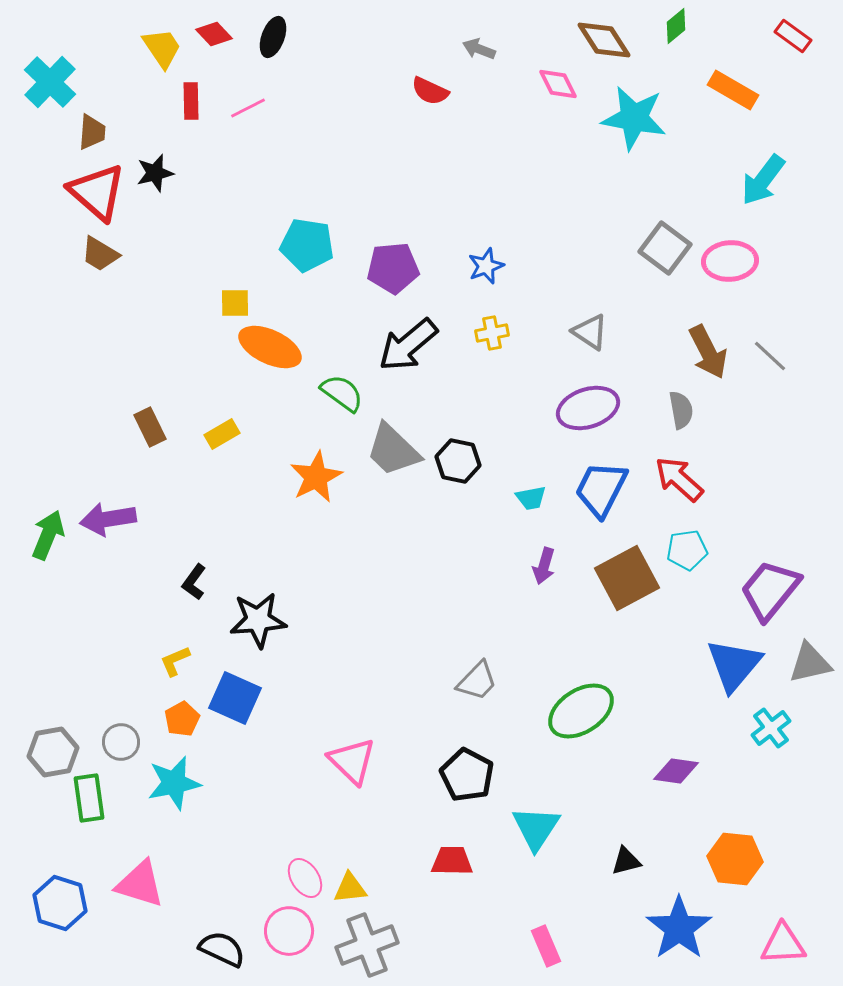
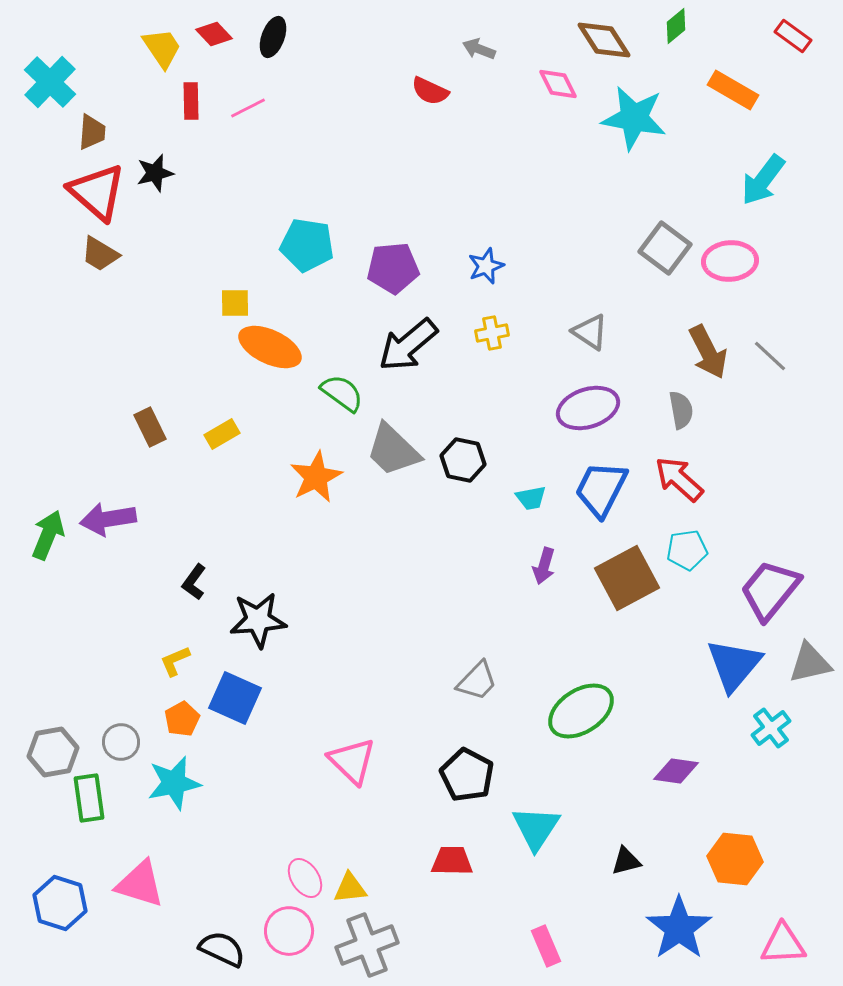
black hexagon at (458, 461): moved 5 px right, 1 px up
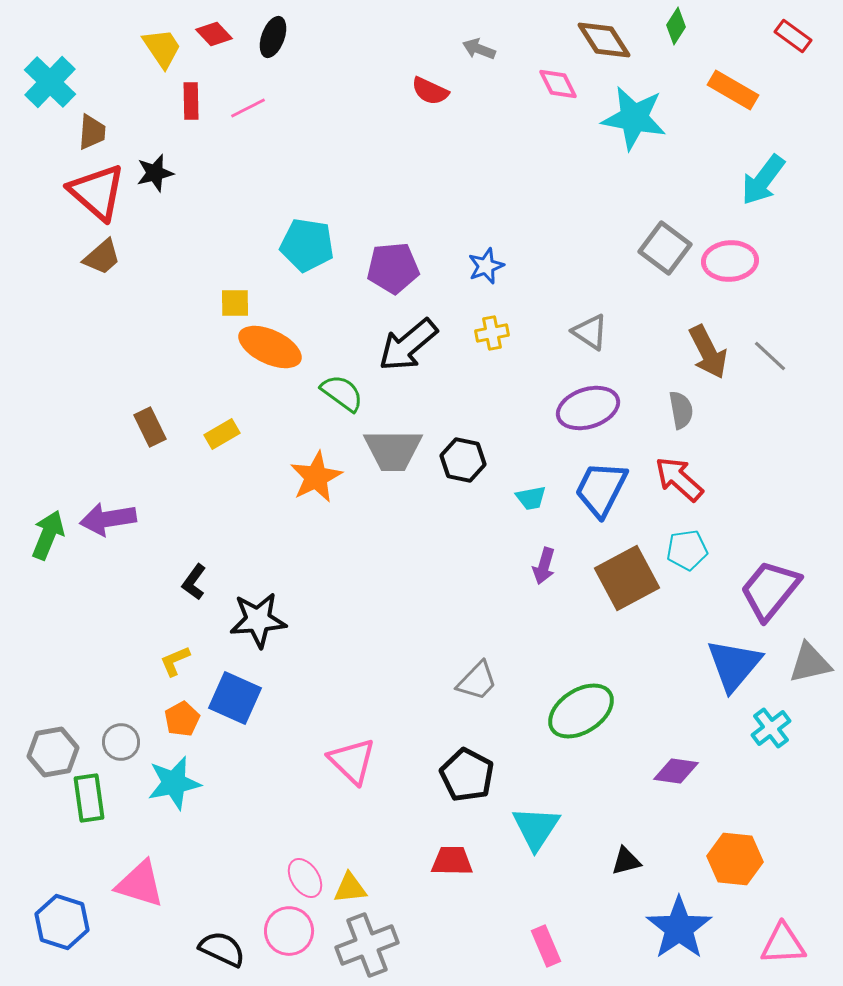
green diamond at (676, 26): rotated 18 degrees counterclockwise
brown trapezoid at (100, 254): moved 2 px right, 3 px down; rotated 72 degrees counterclockwise
gray trapezoid at (393, 450): rotated 44 degrees counterclockwise
blue hexagon at (60, 903): moved 2 px right, 19 px down
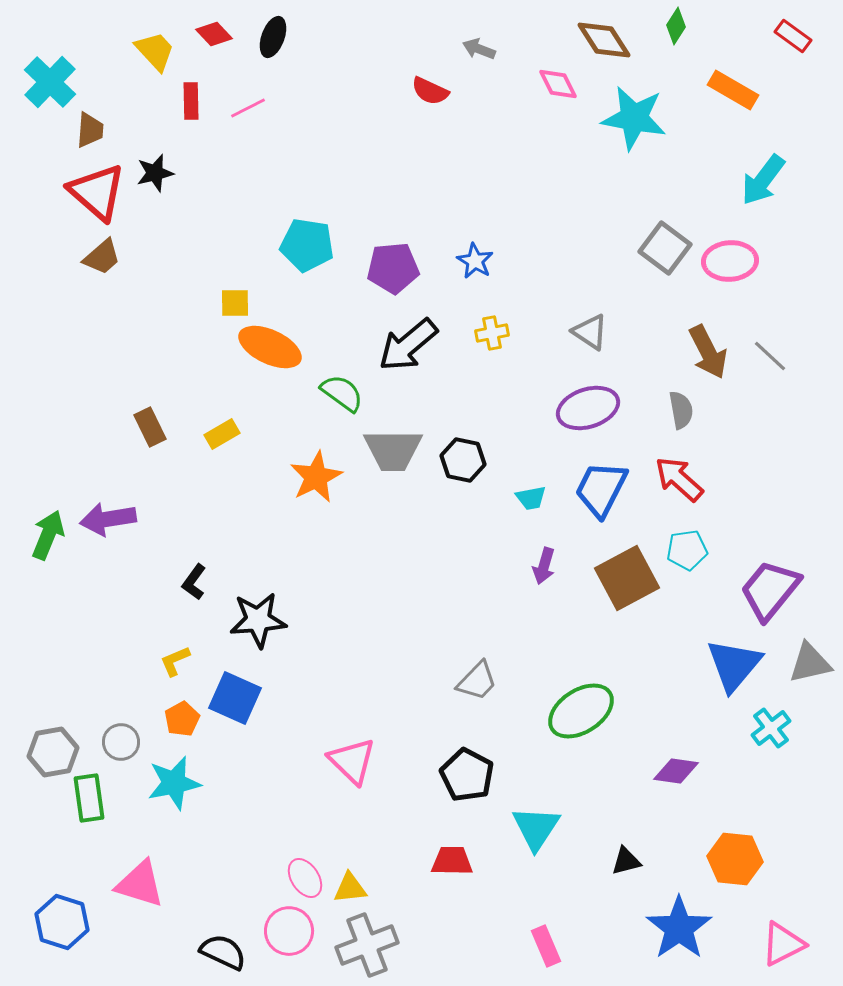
yellow trapezoid at (162, 48): moved 7 px left, 3 px down; rotated 9 degrees counterclockwise
brown trapezoid at (92, 132): moved 2 px left, 2 px up
blue star at (486, 266): moved 11 px left, 5 px up; rotated 21 degrees counterclockwise
pink triangle at (783, 944): rotated 24 degrees counterclockwise
black semicircle at (222, 949): moved 1 px right, 3 px down
